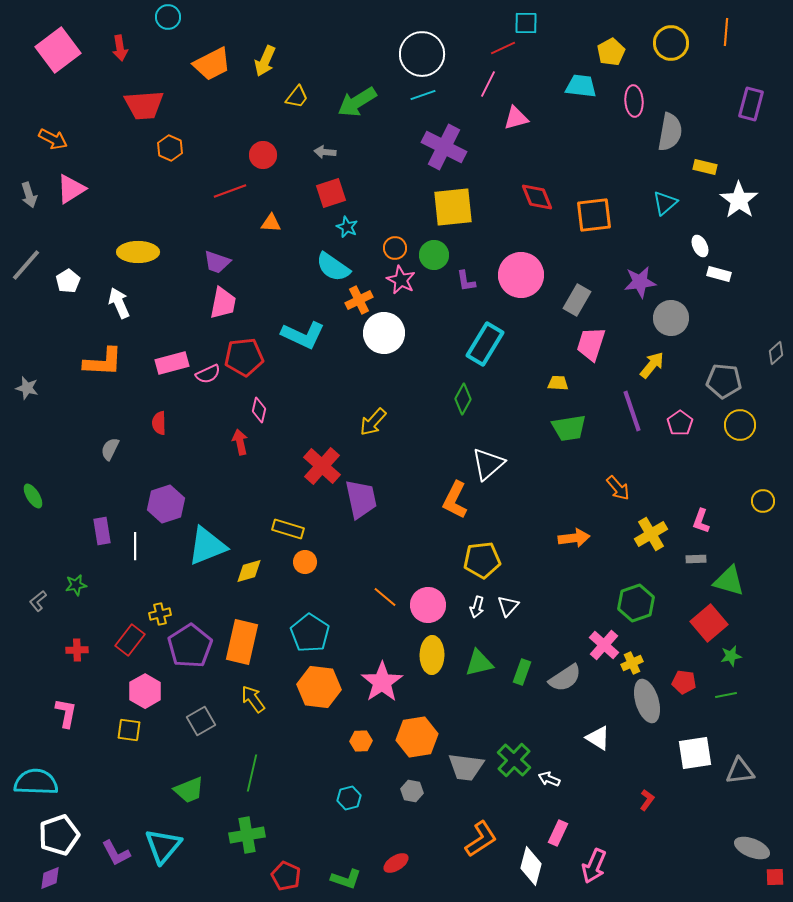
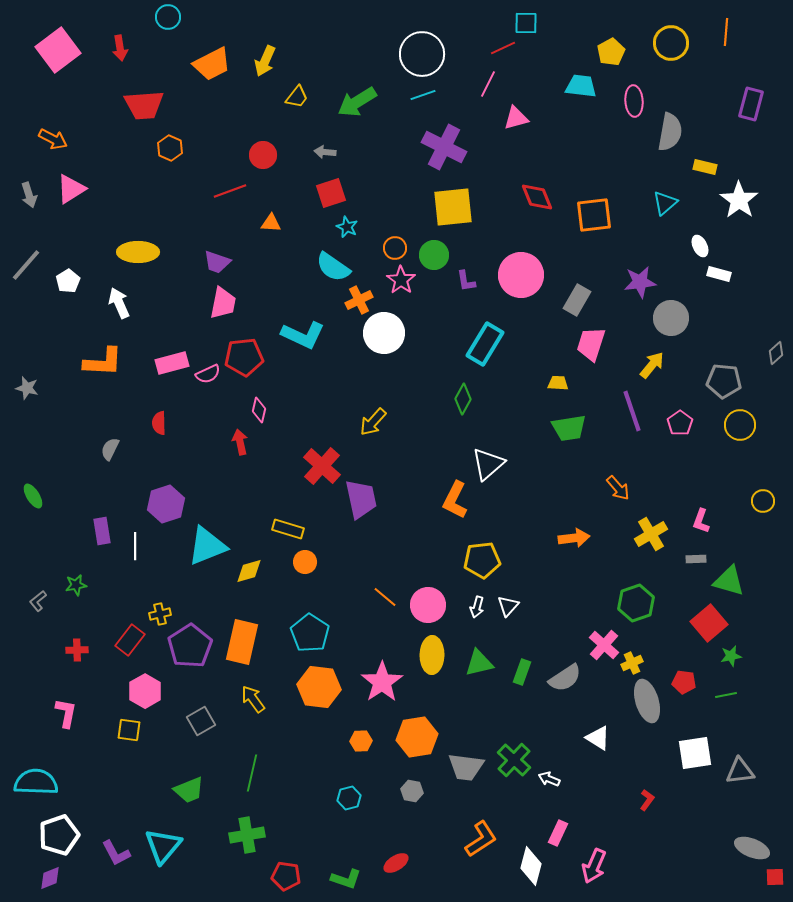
pink star at (401, 280): rotated 8 degrees clockwise
red pentagon at (286, 876): rotated 16 degrees counterclockwise
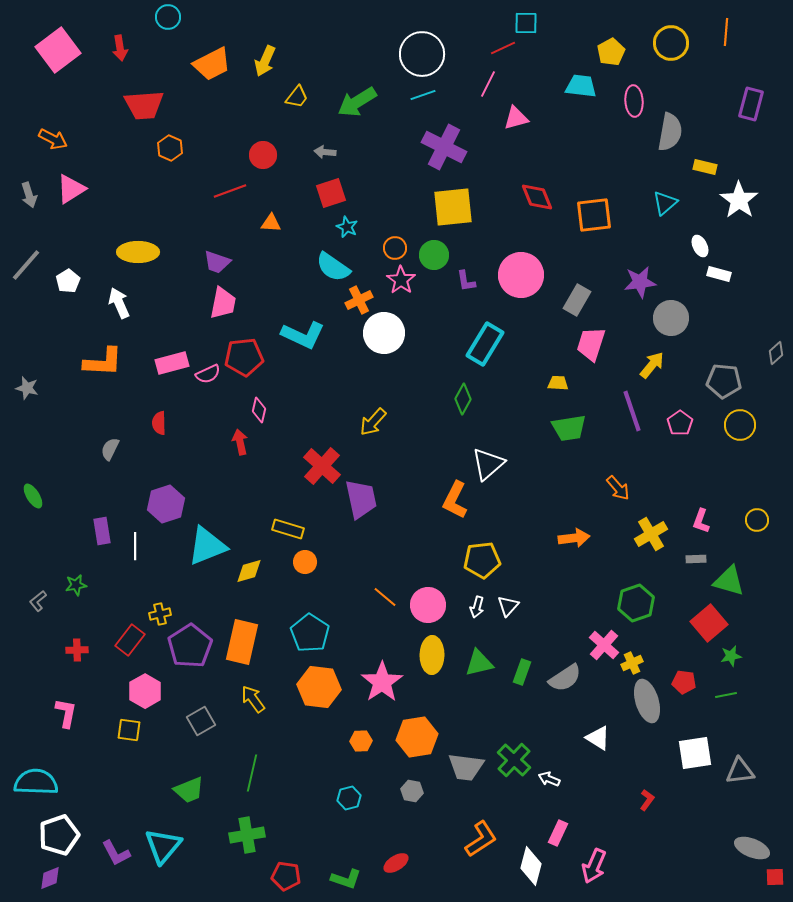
yellow circle at (763, 501): moved 6 px left, 19 px down
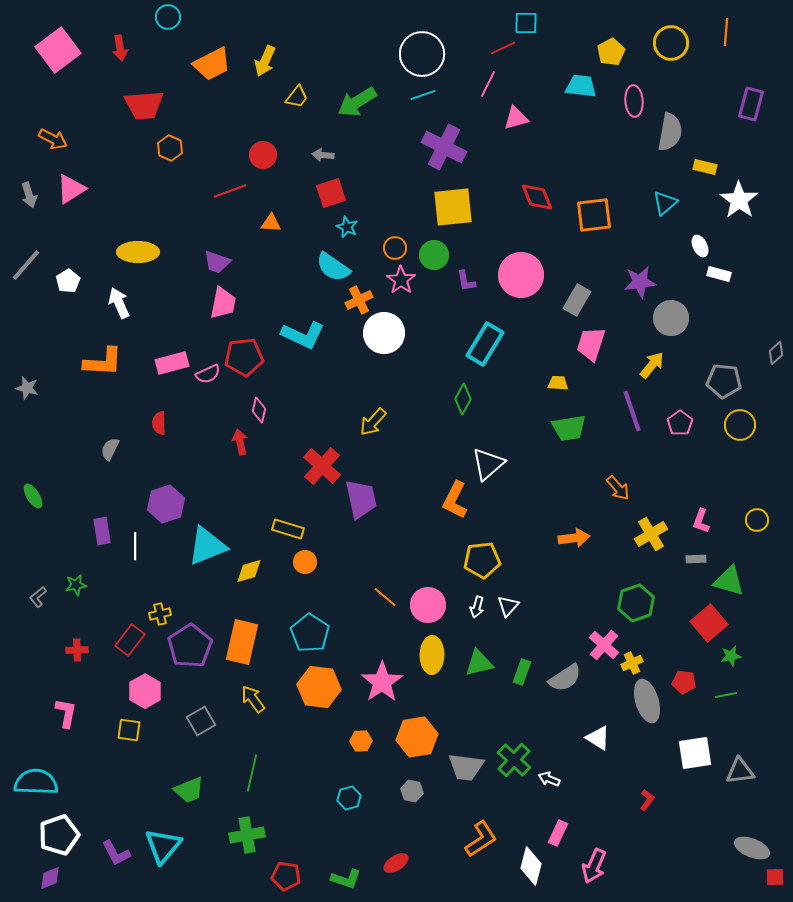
gray arrow at (325, 152): moved 2 px left, 3 px down
gray L-shape at (38, 601): moved 4 px up
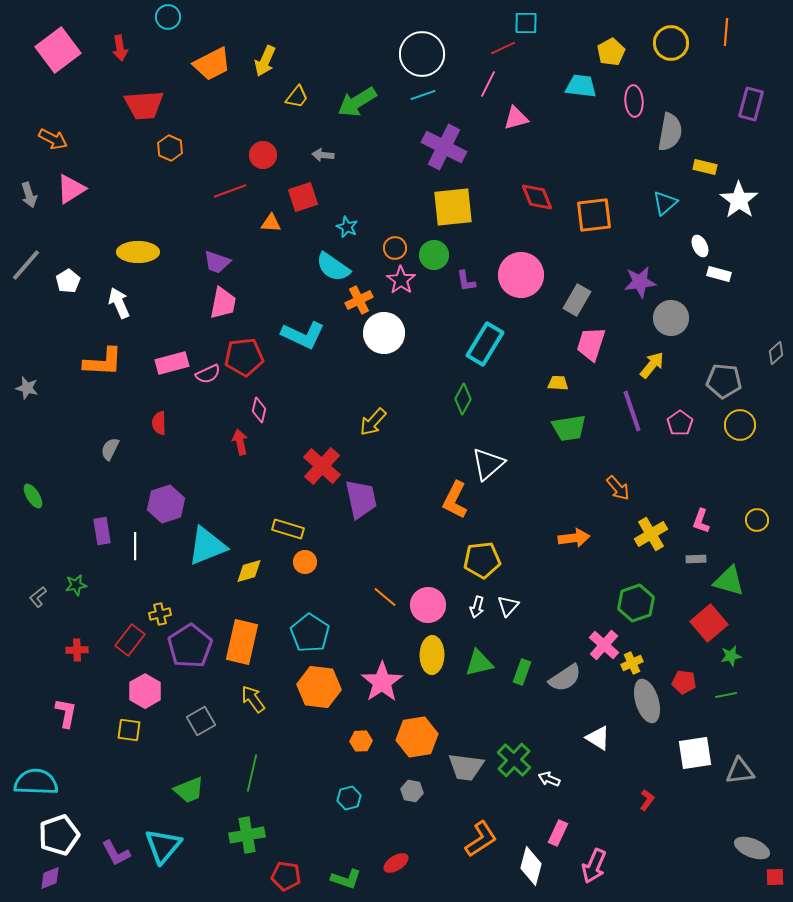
red square at (331, 193): moved 28 px left, 4 px down
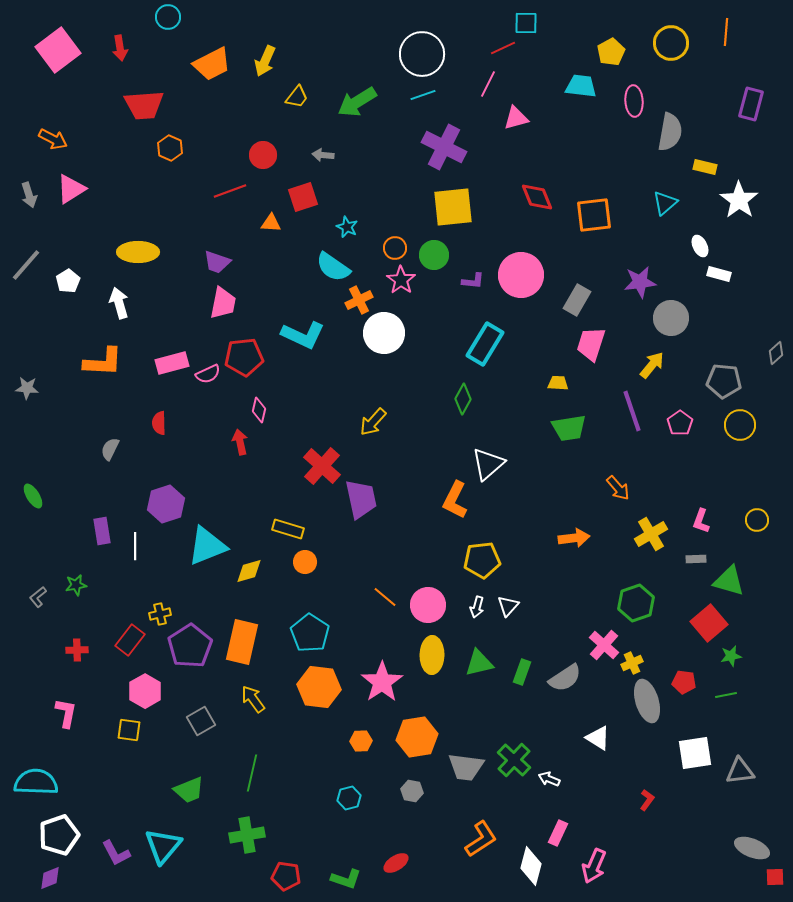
purple L-shape at (466, 281): moved 7 px right; rotated 75 degrees counterclockwise
white arrow at (119, 303): rotated 8 degrees clockwise
gray star at (27, 388): rotated 10 degrees counterclockwise
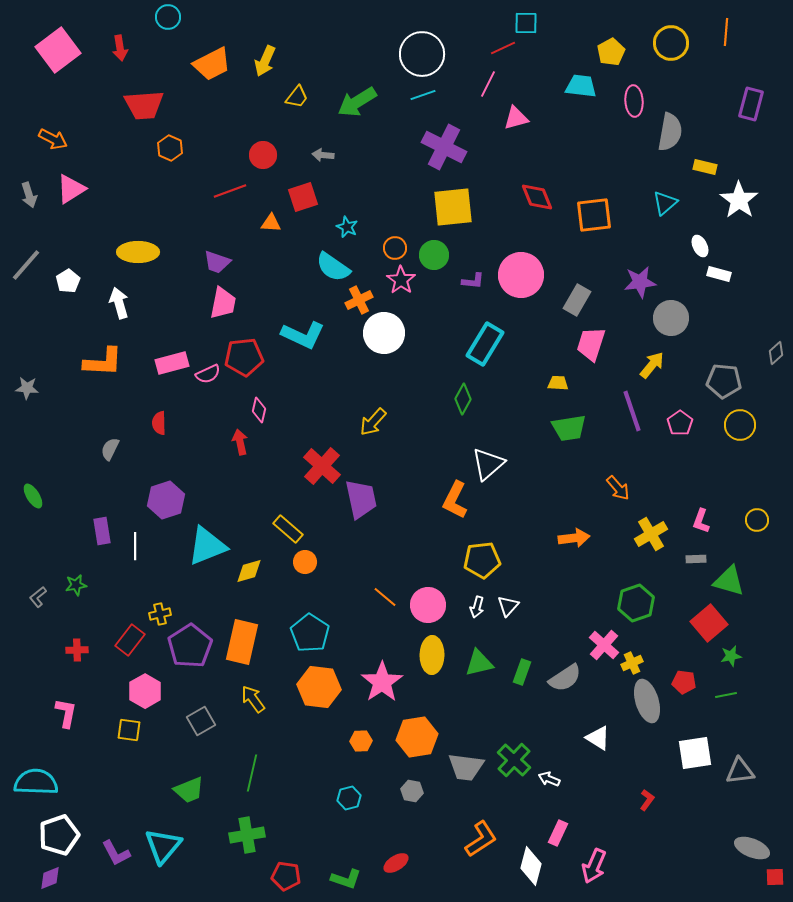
purple hexagon at (166, 504): moved 4 px up
yellow rectangle at (288, 529): rotated 24 degrees clockwise
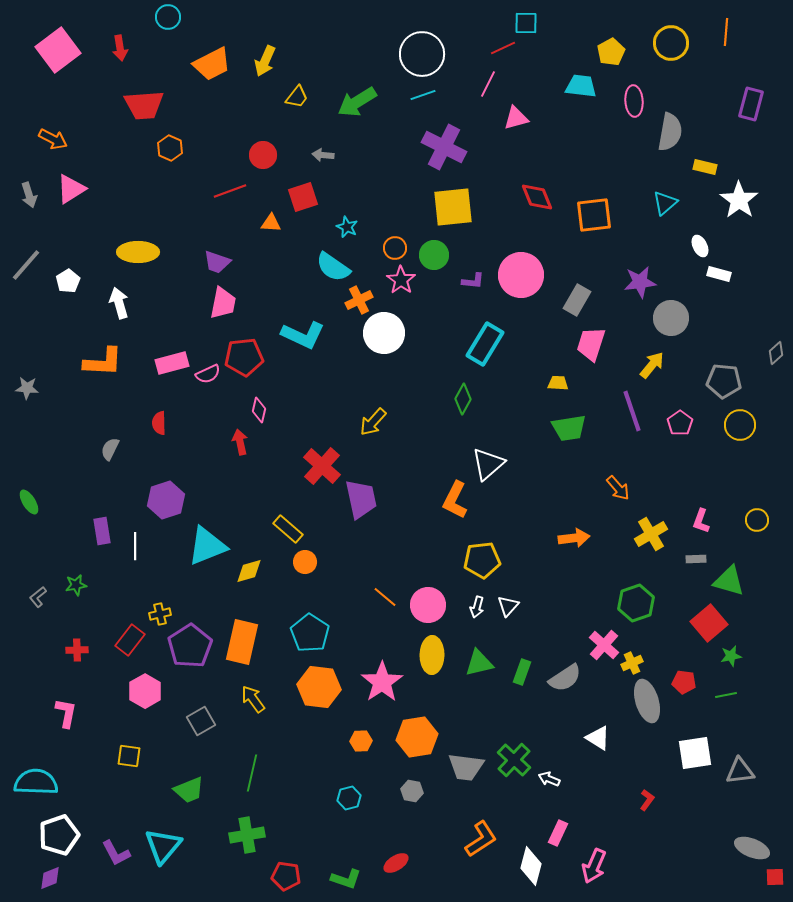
green ellipse at (33, 496): moved 4 px left, 6 px down
yellow square at (129, 730): moved 26 px down
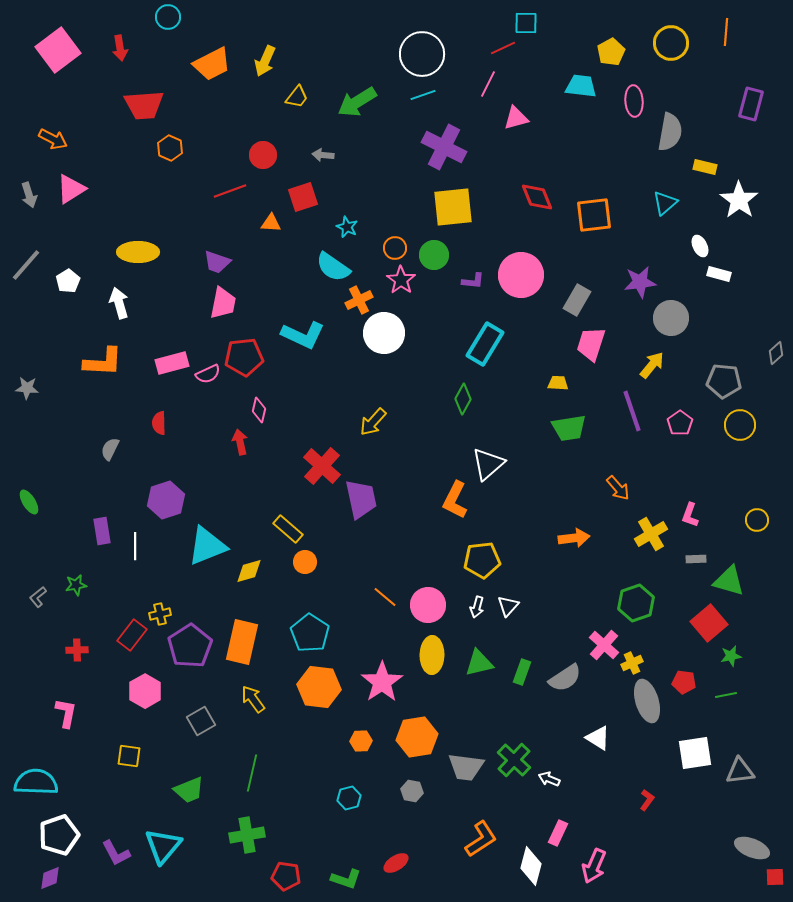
pink L-shape at (701, 521): moved 11 px left, 6 px up
red rectangle at (130, 640): moved 2 px right, 5 px up
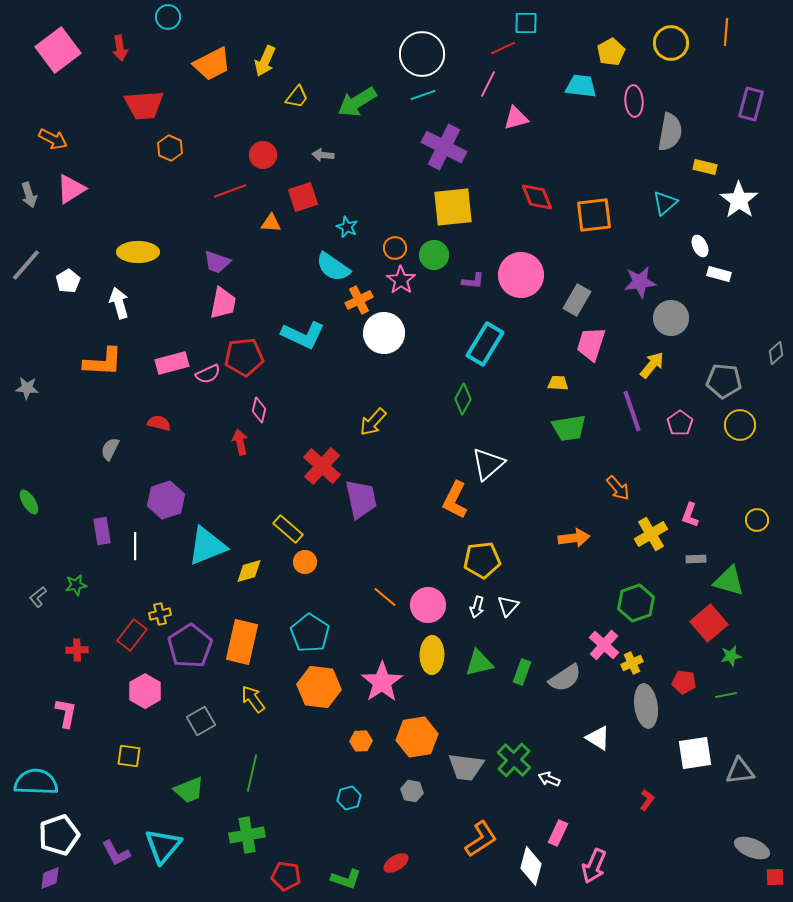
red semicircle at (159, 423): rotated 105 degrees clockwise
gray ellipse at (647, 701): moved 1 px left, 5 px down; rotated 9 degrees clockwise
